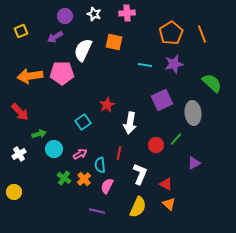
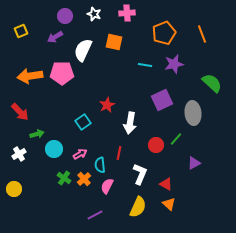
orange pentagon: moved 7 px left; rotated 10 degrees clockwise
green arrow: moved 2 px left
yellow circle: moved 3 px up
purple line: moved 2 px left, 4 px down; rotated 42 degrees counterclockwise
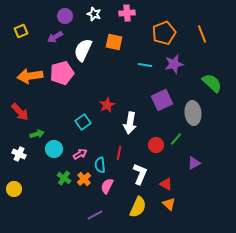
pink pentagon: rotated 15 degrees counterclockwise
white cross: rotated 32 degrees counterclockwise
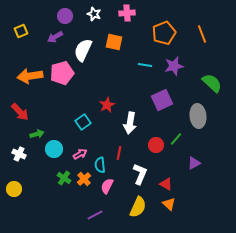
purple star: moved 2 px down
gray ellipse: moved 5 px right, 3 px down
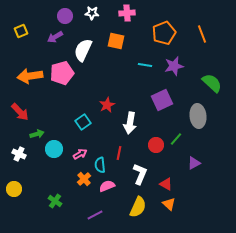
white star: moved 2 px left, 1 px up; rotated 16 degrees counterclockwise
orange square: moved 2 px right, 1 px up
green cross: moved 9 px left, 23 px down
pink semicircle: rotated 42 degrees clockwise
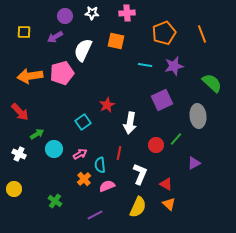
yellow square: moved 3 px right, 1 px down; rotated 24 degrees clockwise
green arrow: rotated 16 degrees counterclockwise
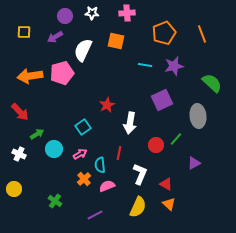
cyan square: moved 5 px down
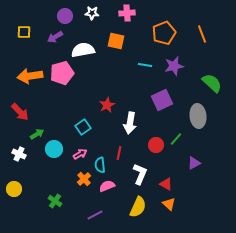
white semicircle: rotated 55 degrees clockwise
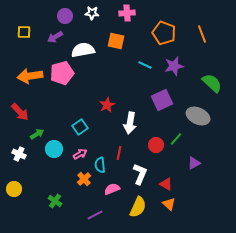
orange pentagon: rotated 30 degrees counterclockwise
cyan line: rotated 16 degrees clockwise
gray ellipse: rotated 60 degrees counterclockwise
cyan square: moved 3 px left
pink semicircle: moved 5 px right, 3 px down
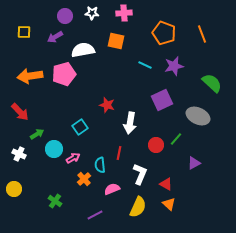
pink cross: moved 3 px left
pink pentagon: moved 2 px right, 1 px down
red star: rotated 28 degrees counterclockwise
pink arrow: moved 7 px left, 4 px down
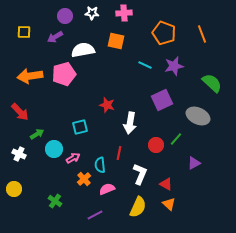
cyan square: rotated 21 degrees clockwise
pink semicircle: moved 5 px left
